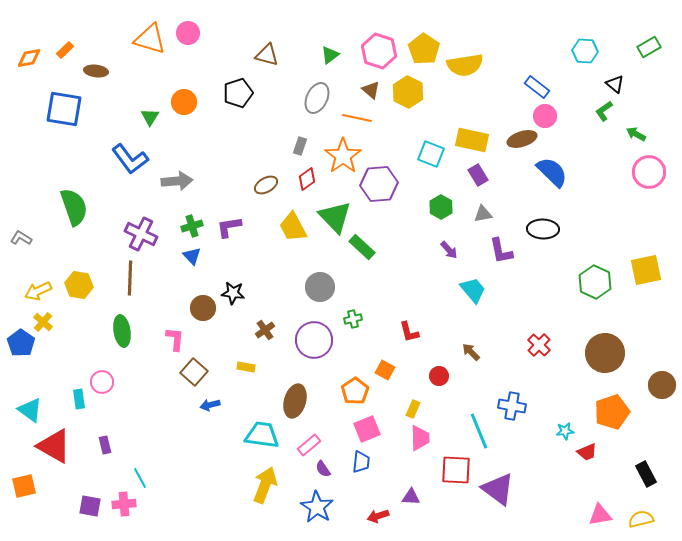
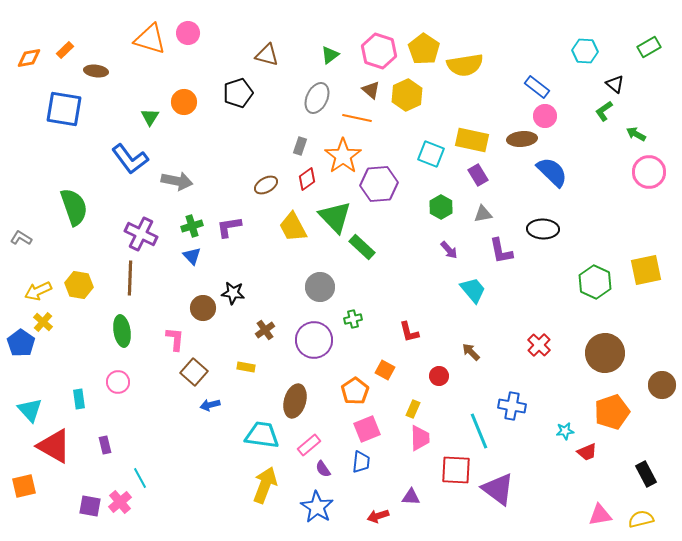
yellow hexagon at (408, 92): moved 1 px left, 3 px down; rotated 8 degrees clockwise
brown ellipse at (522, 139): rotated 12 degrees clockwise
gray arrow at (177, 181): rotated 16 degrees clockwise
pink circle at (102, 382): moved 16 px right
cyan triangle at (30, 410): rotated 12 degrees clockwise
pink cross at (124, 504): moved 4 px left, 2 px up; rotated 35 degrees counterclockwise
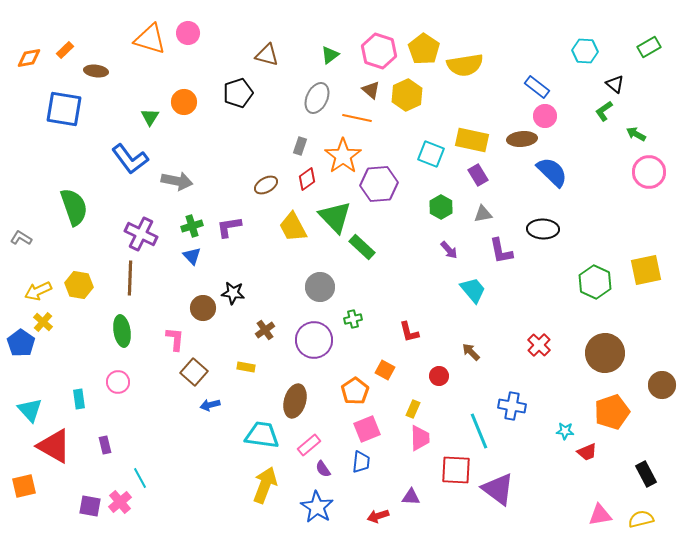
cyan star at (565, 431): rotated 12 degrees clockwise
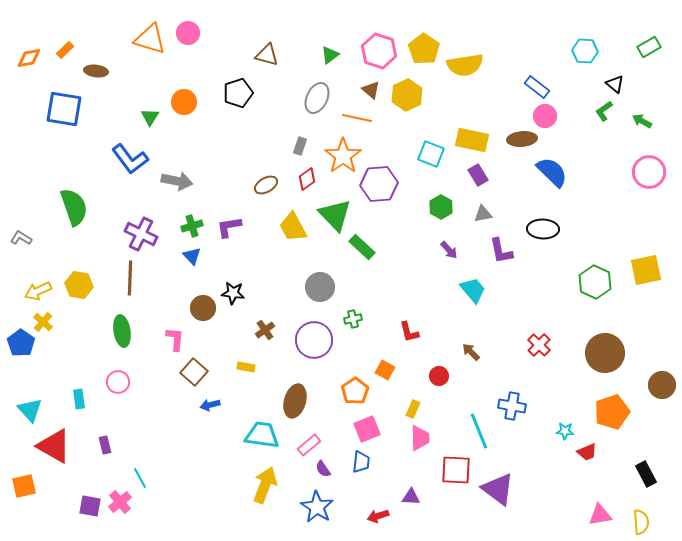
green arrow at (636, 134): moved 6 px right, 13 px up
green triangle at (335, 217): moved 2 px up
yellow semicircle at (641, 519): moved 3 px down; rotated 100 degrees clockwise
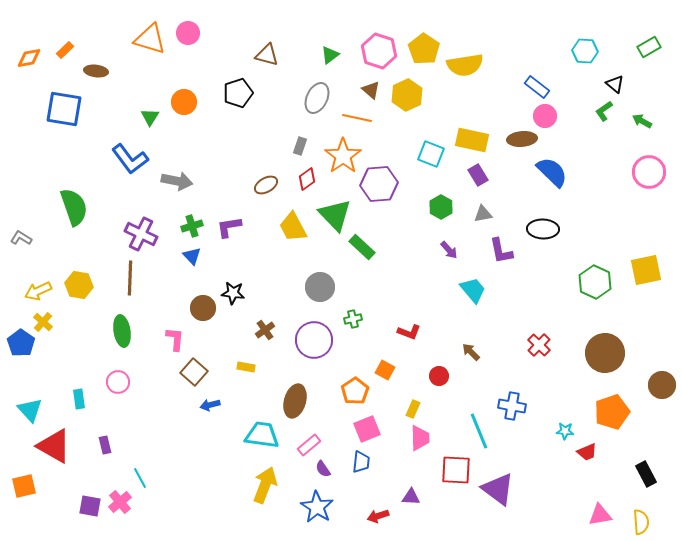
red L-shape at (409, 332): rotated 55 degrees counterclockwise
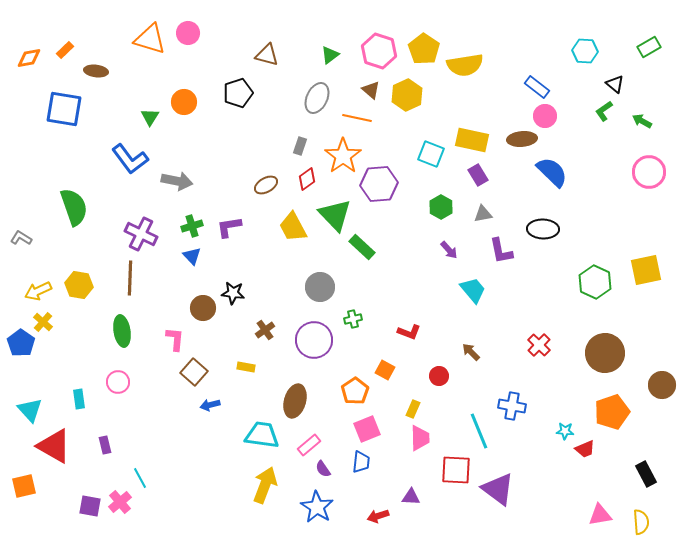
red trapezoid at (587, 452): moved 2 px left, 3 px up
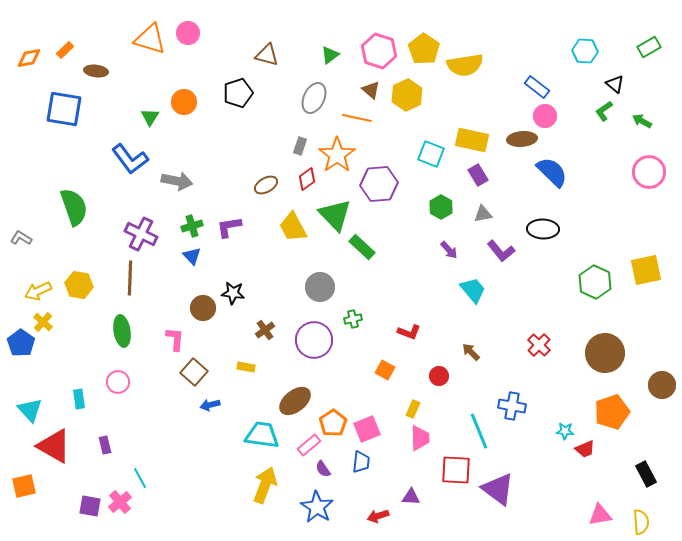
gray ellipse at (317, 98): moved 3 px left
orange star at (343, 156): moved 6 px left, 1 px up
purple L-shape at (501, 251): rotated 28 degrees counterclockwise
orange pentagon at (355, 391): moved 22 px left, 32 px down
brown ellipse at (295, 401): rotated 36 degrees clockwise
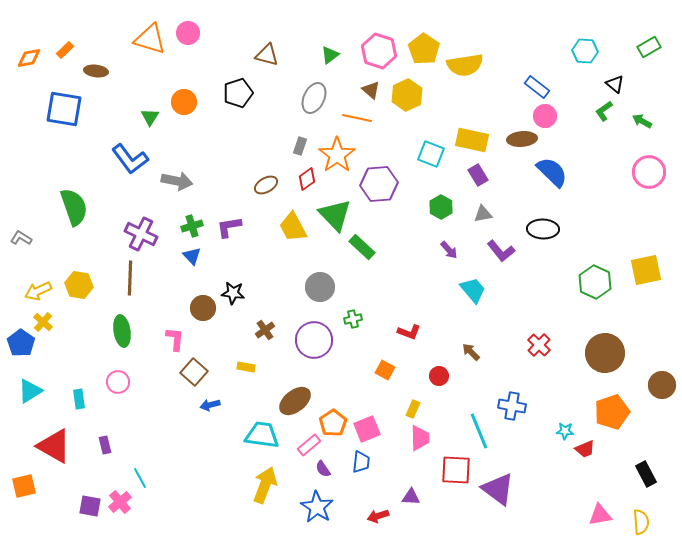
cyan triangle at (30, 410): moved 19 px up; rotated 40 degrees clockwise
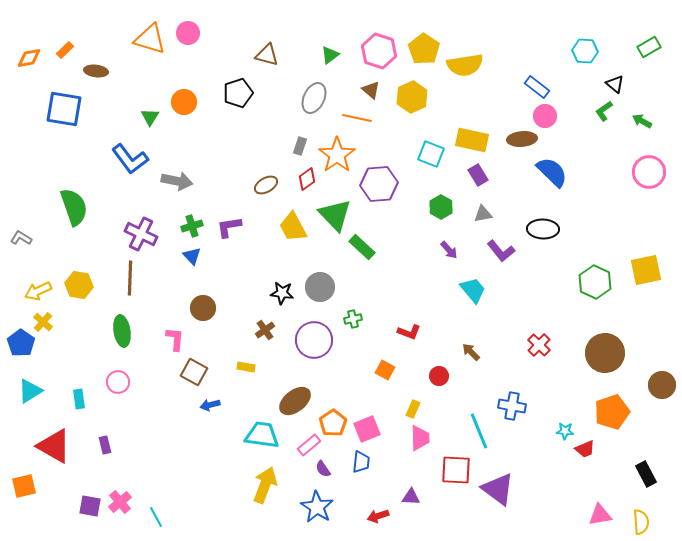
yellow hexagon at (407, 95): moved 5 px right, 2 px down
black star at (233, 293): moved 49 px right
brown square at (194, 372): rotated 12 degrees counterclockwise
cyan line at (140, 478): moved 16 px right, 39 px down
